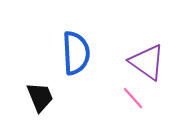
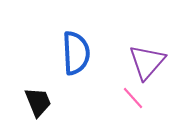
purple triangle: rotated 36 degrees clockwise
black trapezoid: moved 2 px left, 5 px down
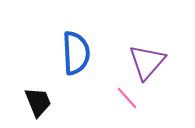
pink line: moved 6 px left
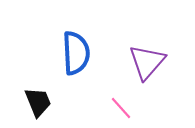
pink line: moved 6 px left, 10 px down
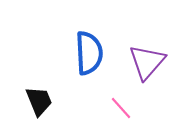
blue semicircle: moved 13 px right
black trapezoid: moved 1 px right, 1 px up
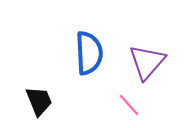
pink line: moved 8 px right, 3 px up
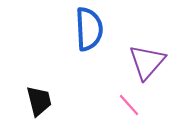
blue semicircle: moved 24 px up
black trapezoid: rotated 8 degrees clockwise
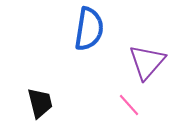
blue semicircle: rotated 12 degrees clockwise
black trapezoid: moved 1 px right, 2 px down
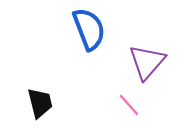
blue semicircle: rotated 30 degrees counterclockwise
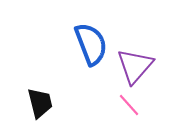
blue semicircle: moved 2 px right, 15 px down
purple triangle: moved 12 px left, 4 px down
